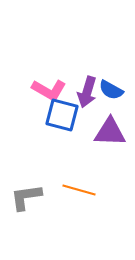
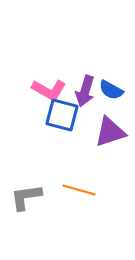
purple arrow: moved 2 px left, 1 px up
purple triangle: rotated 20 degrees counterclockwise
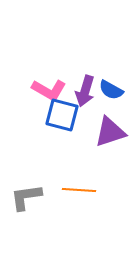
orange line: rotated 12 degrees counterclockwise
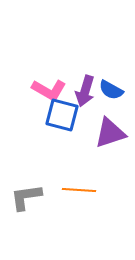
purple triangle: moved 1 px down
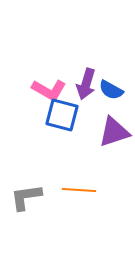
purple arrow: moved 1 px right, 7 px up
purple triangle: moved 4 px right, 1 px up
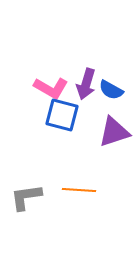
pink L-shape: moved 2 px right, 2 px up
